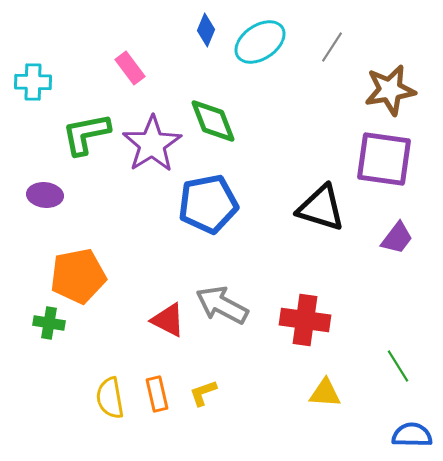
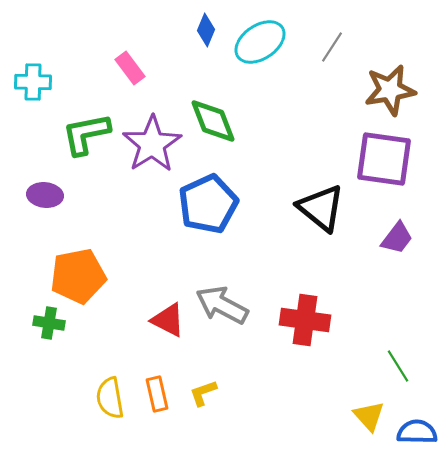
blue pentagon: rotated 14 degrees counterclockwise
black triangle: rotated 22 degrees clockwise
yellow triangle: moved 44 px right, 23 px down; rotated 44 degrees clockwise
blue semicircle: moved 5 px right, 3 px up
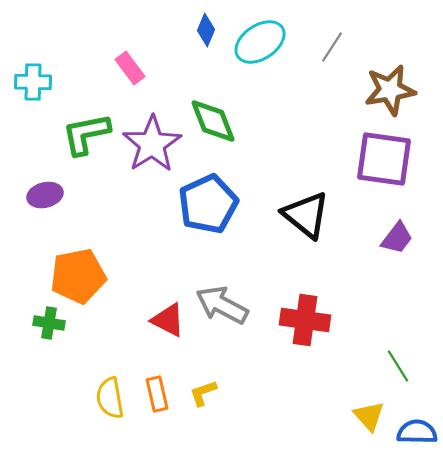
purple ellipse: rotated 20 degrees counterclockwise
black triangle: moved 15 px left, 7 px down
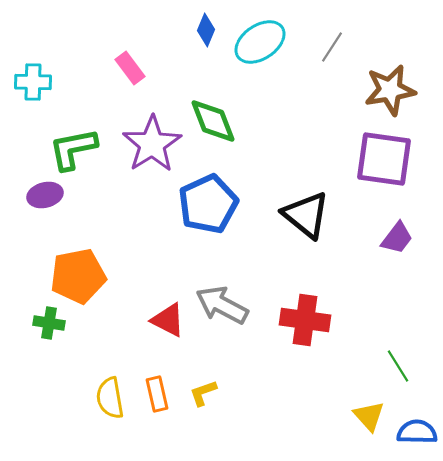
green L-shape: moved 13 px left, 15 px down
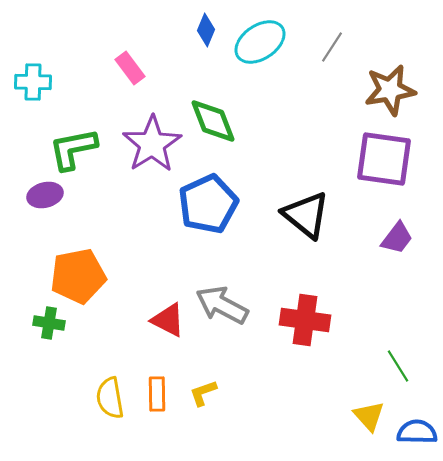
orange rectangle: rotated 12 degrees clockwise
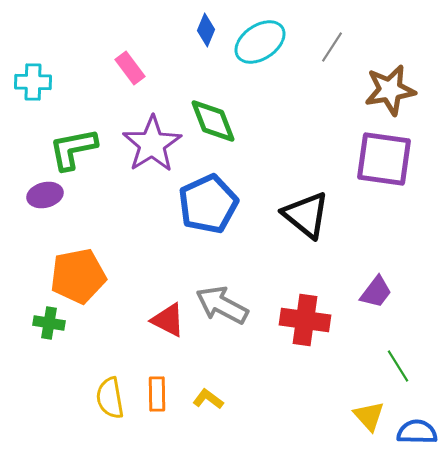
purple trapezoid: moved 21 px left, 54 px down
yellow L-shape: moved 5 px right, 6 px down; rotated 56 degrees clockwise
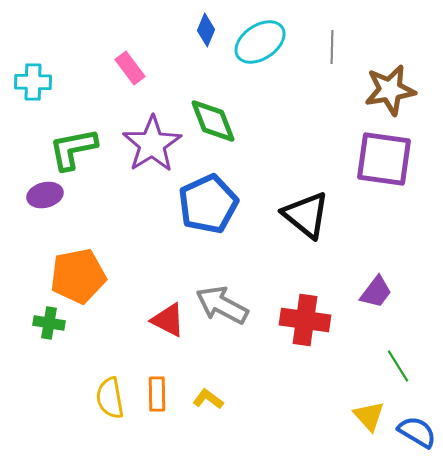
gray line: rotated 32 degrees counterclockwise
blue semicircle: rotated 30 degrees clockwise
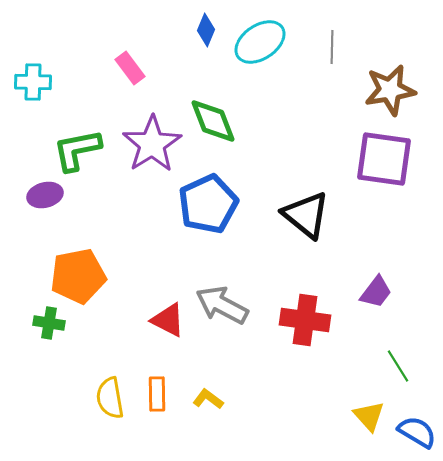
green L-shape: moved 4 px right, 1 px down
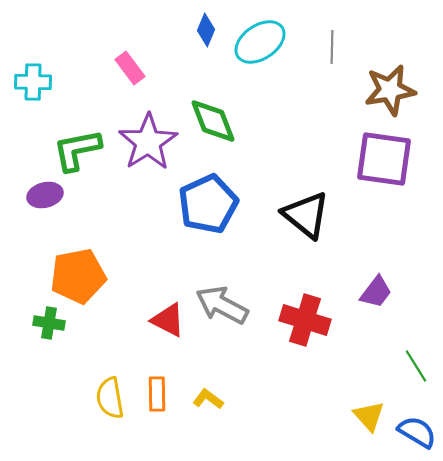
purple star: moved 4 px left, 2 px up
red cross: rotated 9 degrees clockwise
green line: moved 18 px right
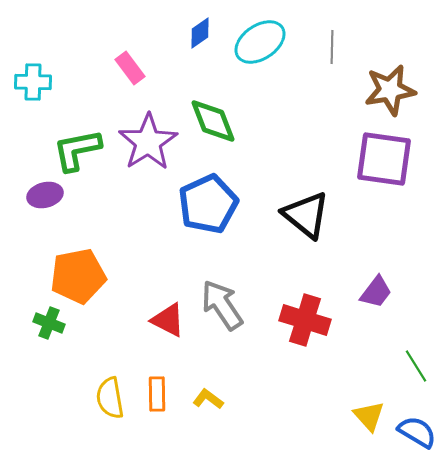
blue diamond: moved 6 px left, 3 px down; rotated 32 degrees clockwise
gray arrow: rotated 28 degrees clockwise
green cross: rotated 12 degrees clockwise
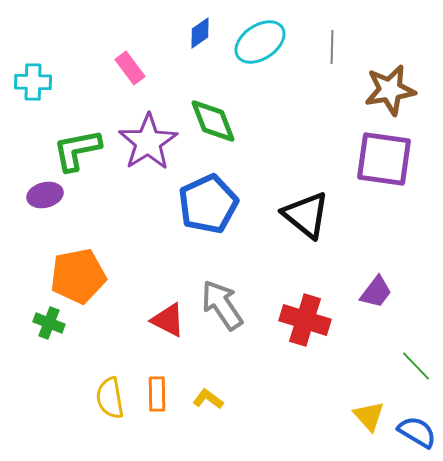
green line: rotated 12 degrees counterclockwise
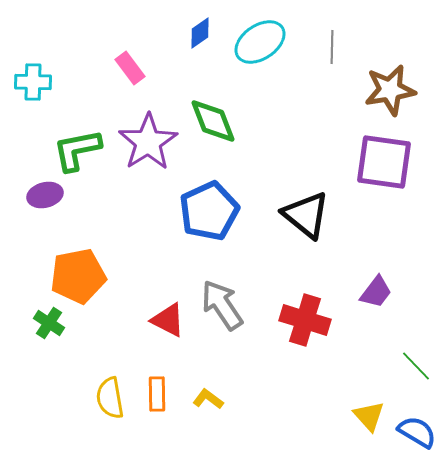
purple square: moved 3 px down
blue pentagon: moved 1 px right, 7 px down
green cross: rotated 12 degrees clockwise
